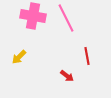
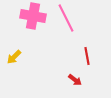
yellow arrow: moved 5 px left
red arrow: moved 8 px right, 4 px down
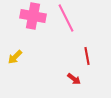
yellow arrow: moved 1 px right
red arrow: moved 1 px left, 1 px up
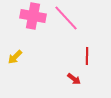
pink line: rotated 16 degrees counterclockwise
red line: rotated 12 degrees clockwise
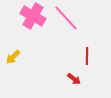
pink cross: rotated 20 degrees clockwise
yellow arrow: moved 2 px left
